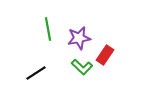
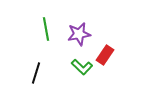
green line: moved 2 px left
purple star: moved 4 px up
black line: rotated 40 degrees counterclockwise
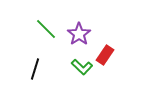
green line: rotated 35 degrees counterclockwise
purple star: rotated 25 degrees counterclockwise
black line: moved 1 px left, 4 px up
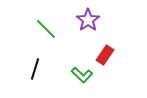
purple star: moved 9 px right, 14 px up
green L-shape: moved 8 px down
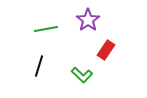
green line: rotated 55 degrees counterclockwise
red rectangle: moved 1 px right, 5 px up
black line: moved 4 px right, 3 px up
